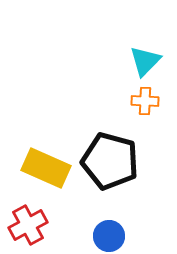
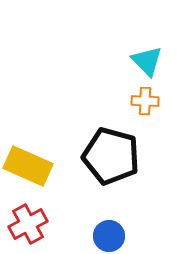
cyan triangle: moved 2 px right; rotated 28 degrees counterclockwise
black pentagon: moved 1 px right, 5 px up
yellow rectangle: moved 18 px left, 2 px up
red cross: moved 1 px up
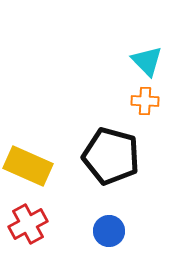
blue circle: moved 5 px up
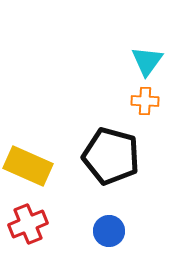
cyan triangle: rotated 20 degrees clockwise
red cross: rotated 6 degrees clockwise
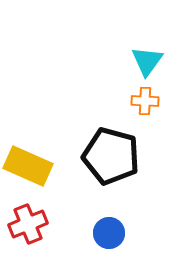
blue circle: moved 2 px down
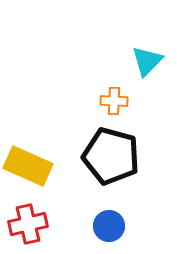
cyan triangle: rotated 8 degrees clockwise
orange cross: moved 31 px left
red cross: rotated 9 degrees clockwise
blue circle: moved 7 px up
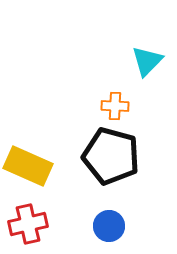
orange cross: moved 1 px right, 5 px down
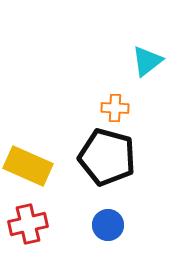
cyan triangle: rotated 8 degrees clockwise
orange cross: moved 2 px down
black pentagon: moved 4 px left, 1 px down
blue circle: moved 1 px left, 1 px up
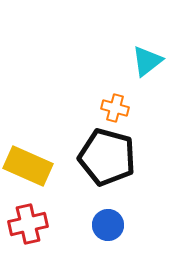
orange cross: rotated 12 degrees clockwise
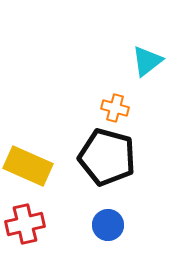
red cross: moved 3 px left
